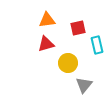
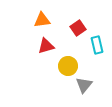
orange triangle: moved 5 px left
red square: rotated 21 degrees counterclockwise
red triangle: moved 2 px down
yellow circle: moved 3 px down
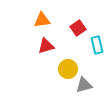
yellow circle: moved 3 px down
gray triangle: rotated 36 degrees clockwise
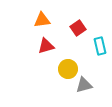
cyan rectangle: moved 3 px right, 1 px down
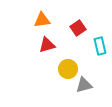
red triangle: moved 1 px right, 1 px up
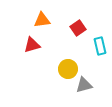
red triangle: moved 15 px left
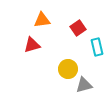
cyan rectangle: moved 3 px left, 1 px down
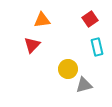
red square: moved 12 px right, 9 px up
red triangle: rotated 30 degrees counterclockwise
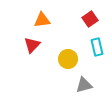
yellow circle: moved 10 px up
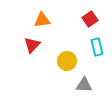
yellow circle: moved 1 px left, 2 px down
gray triangle: rotated 18 degrees clockwise
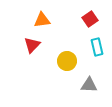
gray triangle: moved 5 px right
